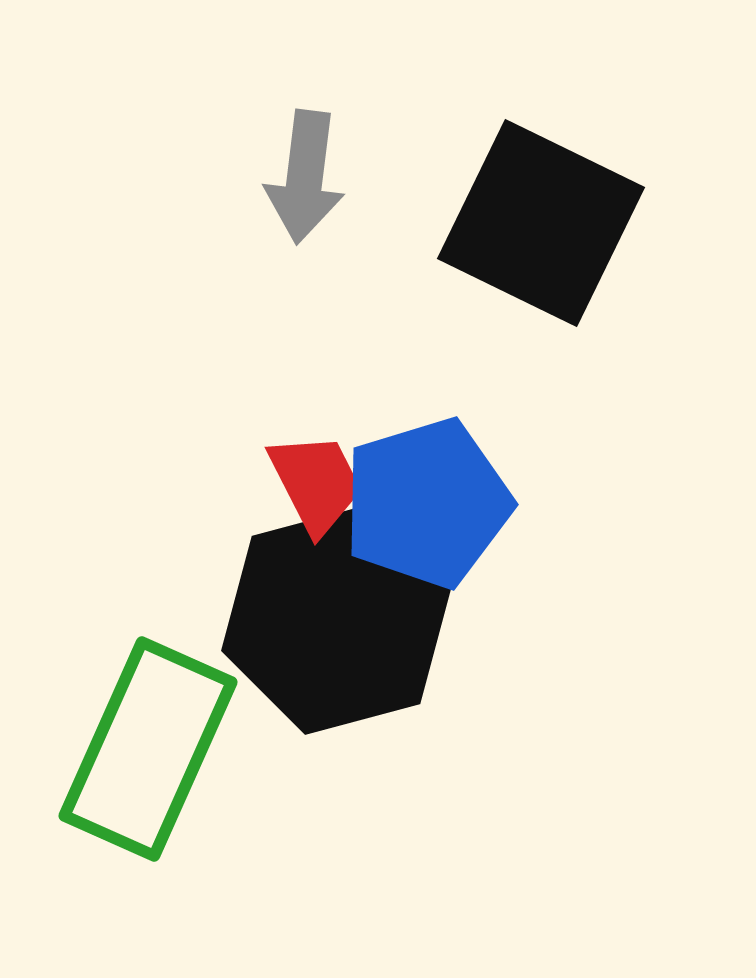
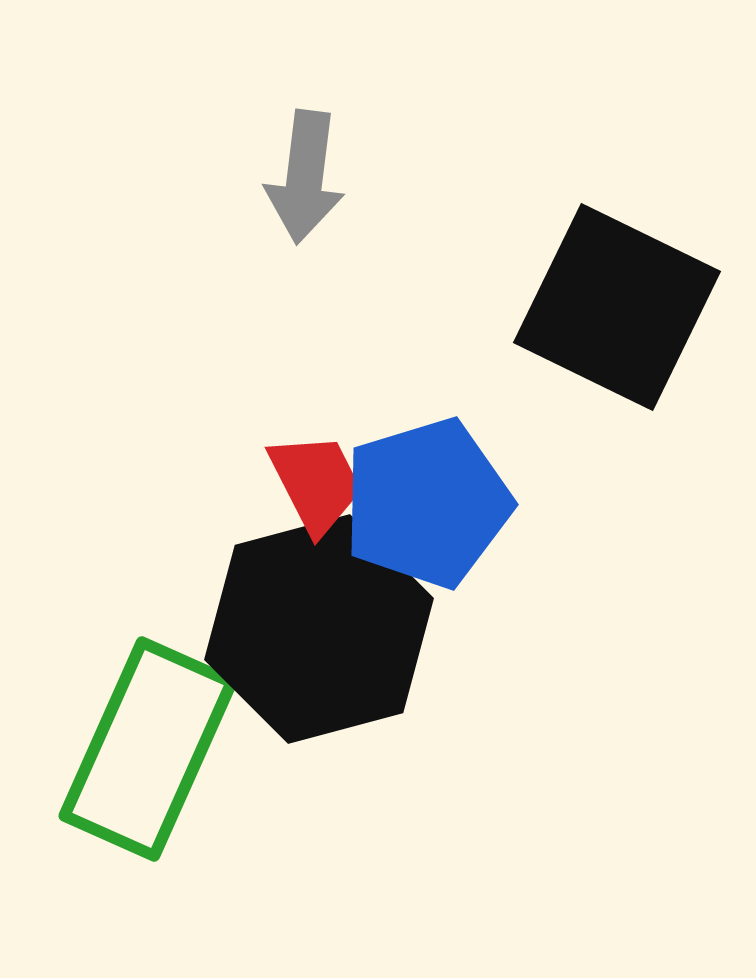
black square: moved 76 px right, 84 px down
black hexagon: moved 17 px left, 9 px down
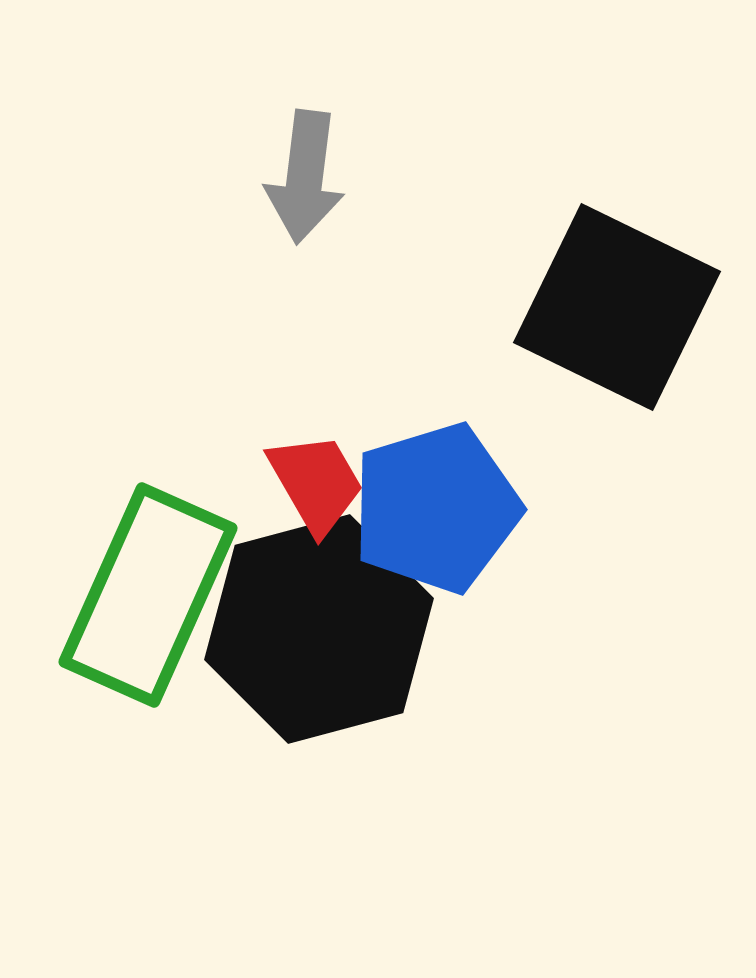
red trapezoid: rotated 3 degrees counterclockwise
blue pentagon: moved 9 px right, 5 px down
green rectangle: moved 154 px up
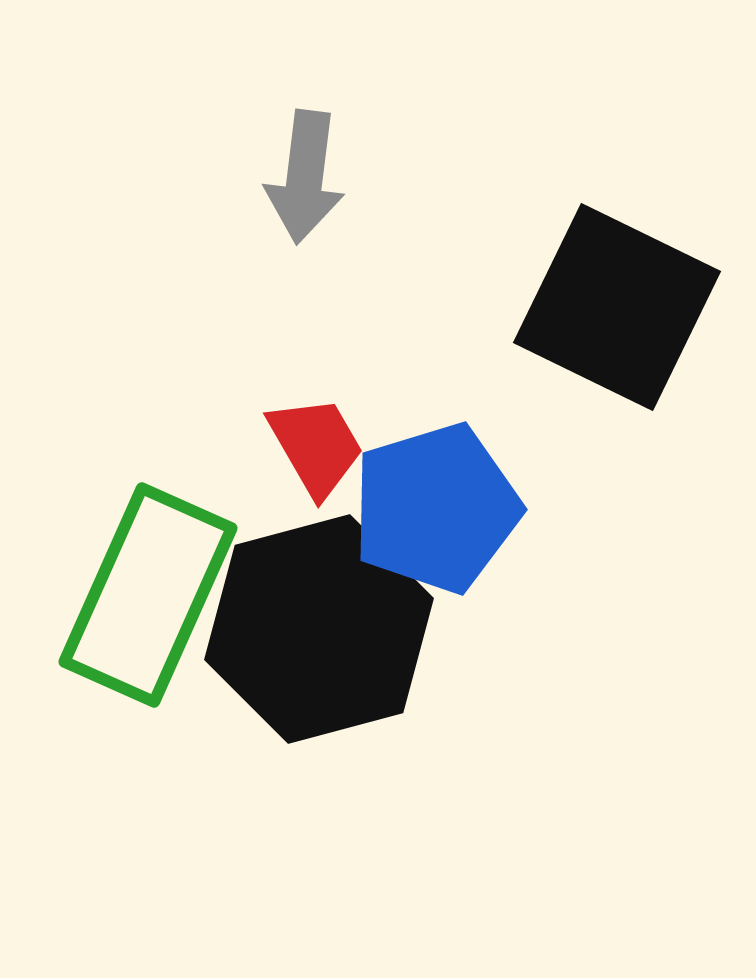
red trapezoid: moved 37 px up
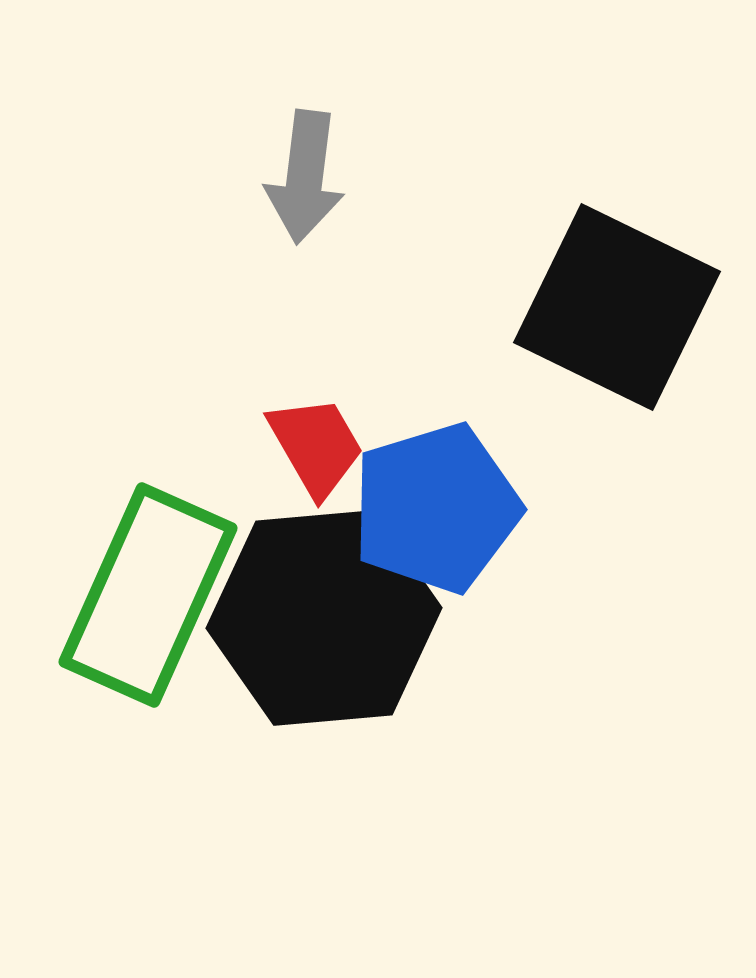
black hexagon: moved 5 px right, 11 px up; rotated 10 degrees clockwise
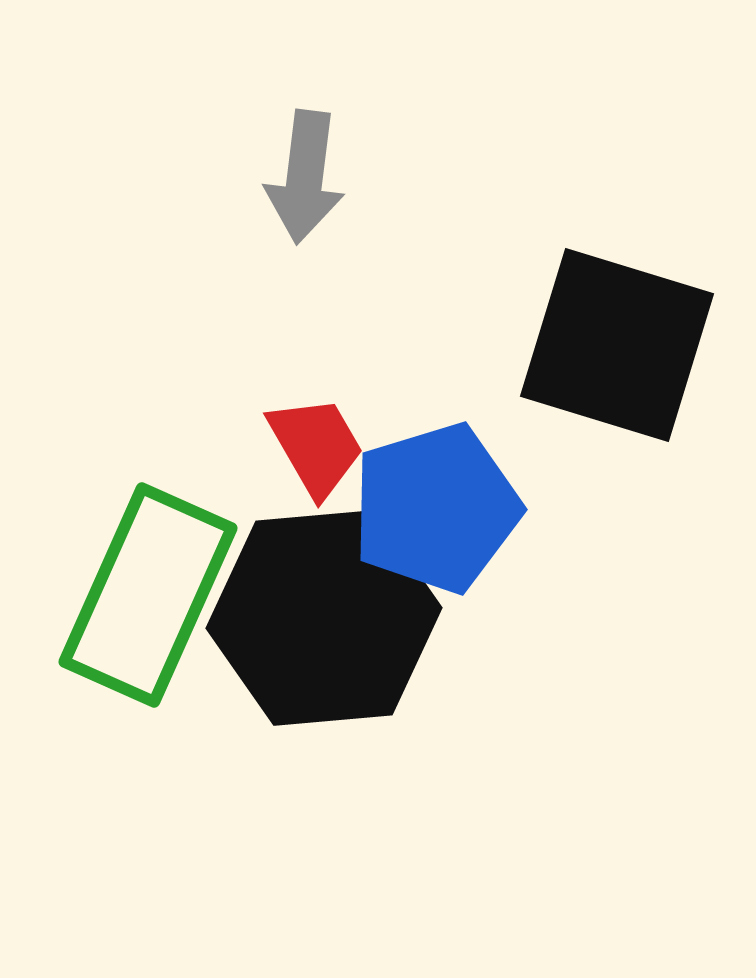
black square: moved 38 px down; rotated 9 degrees counterclockwise
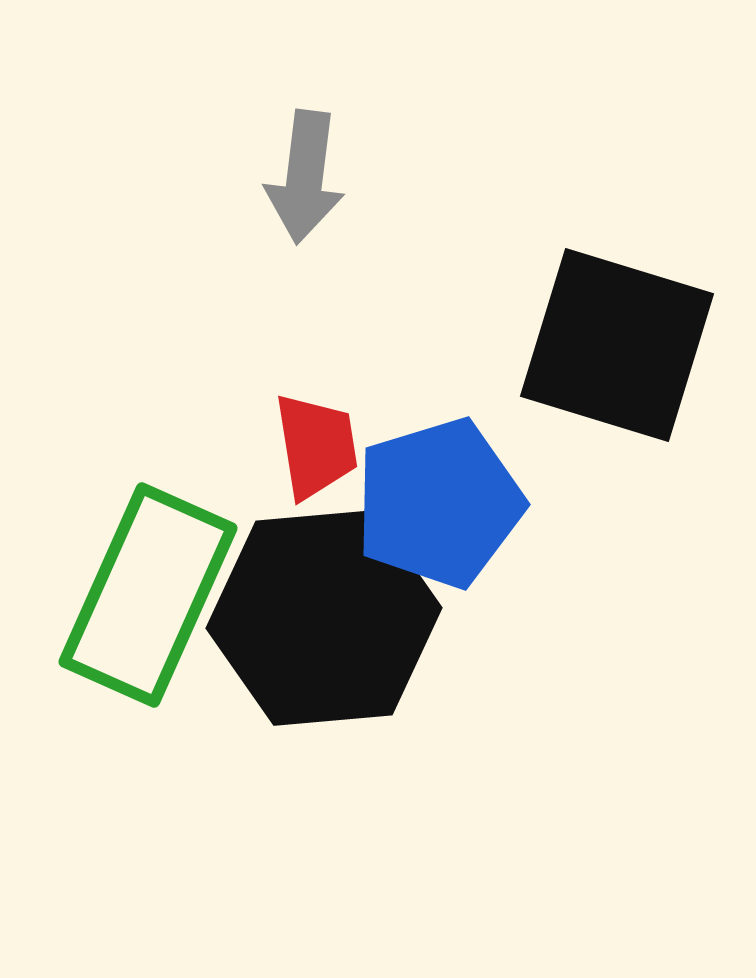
red trapezoid: rotated 21 degrees clockwise
blue pentagon: moved 3 px right, 5 px up
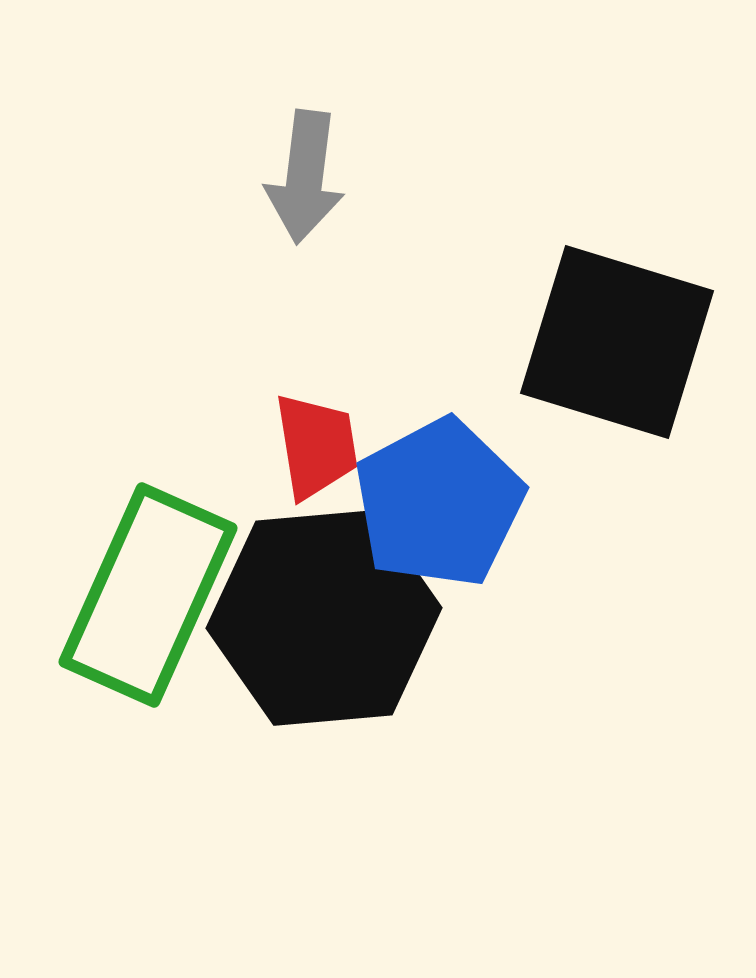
black square: moved 3 px up
blue pentagon: rotated 11 degrees counterclockwise
